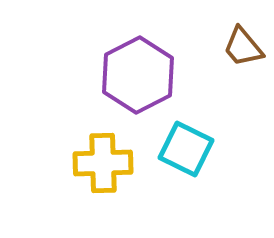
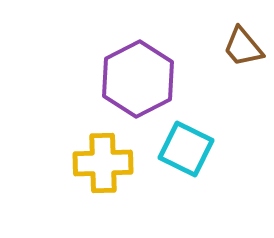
purple hexagon: moved 4 px down
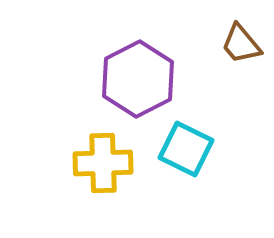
brown trapezoid: moved 2 px left, 3 px up
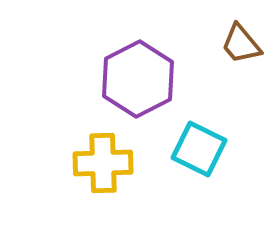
cyan square: moved 13 px right
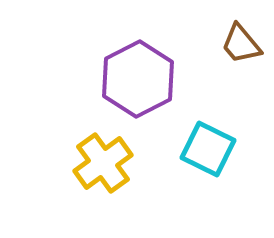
cyan square: moved 9 px right
yellow cross: rotated 34 degrees counterclockwise
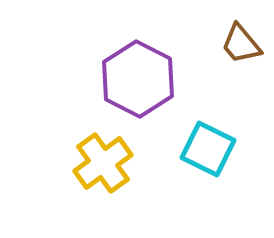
purple hexagon: rotated 6 degrees counterclockwise
